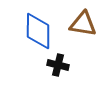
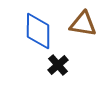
black cross: rotated 35 degrees clockwise
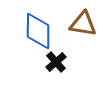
black cross: moved 2 px left, 3 px up
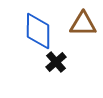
brown triangle: rotated 8 degrees counterclockwise
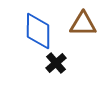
black cross: moved 1 px down
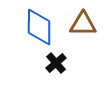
blue diamond: moved 1 px right, 4 px up
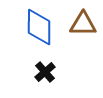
black cross: moved 11 px left, 9 px down
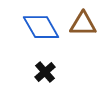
blue diamond: moved 2 px right; rotated 30 degrees counterclockwise
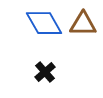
blue diamond: moved 3 px right, 4 px up
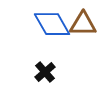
blue diamond: moved 8 px right, 1 px down
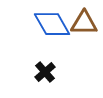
brown triangle: moved 1 px right, 1 px up
